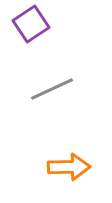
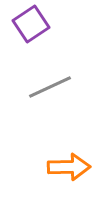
gray line: moved 2 px left, 2 px up
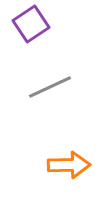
orange arrow: moved 2 px up
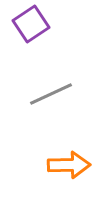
gray line: moved 1 px right, 7 px down
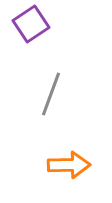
gray line: rotated 45 degrees counterclockwise
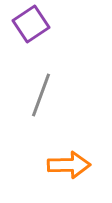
gray line: moved 10 px left, 1 px down
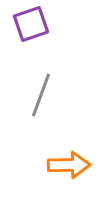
purple square: rotated 15 degrees clockwise
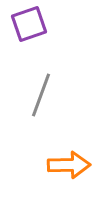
purple square: moved 2 px left
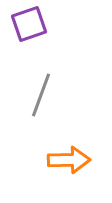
orange arrow: moved 5 px up
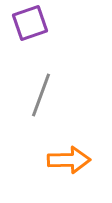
purple square: moved 1 px right, 1 px up
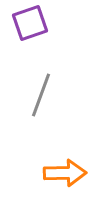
orange arrow: moved 4 px left, 13 px down
